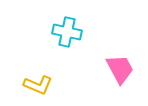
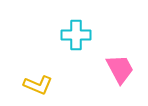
cyan cross: moved 9 px right, 3 px down; rotated 12 degrees counterclockwise
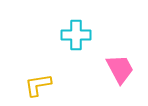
yellow L-shape: rotated 148 degrees clockwise
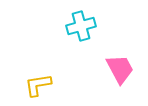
cyan cross: moved 5 px right, 9 px up; rotated 16 degrees counterclockwise
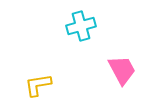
pink trapezoid: moved 2 px right, 1 px down
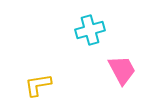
cyan cross: moved 9 px right, 4 px down
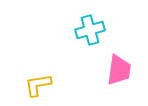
pink trapezoid: moved 3 px left; rotated 36 degrees clockwise
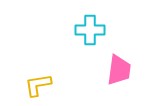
cyan cross: rotated 16 degrees clockwise
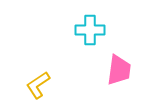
yellow L-shape: rotated 24 degrees counterclockwise
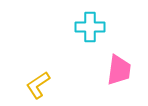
cyan cross: moved 3 px up
